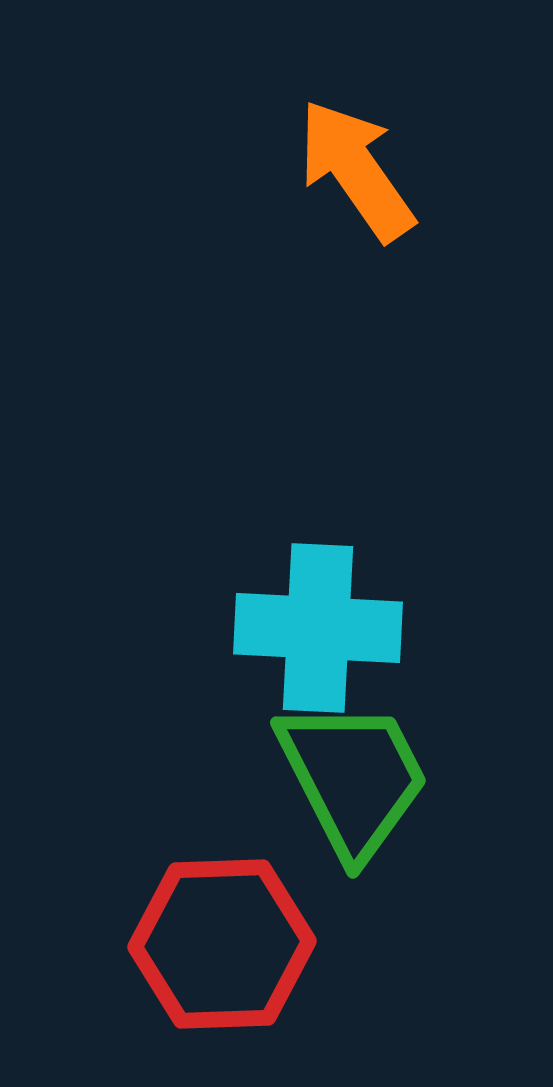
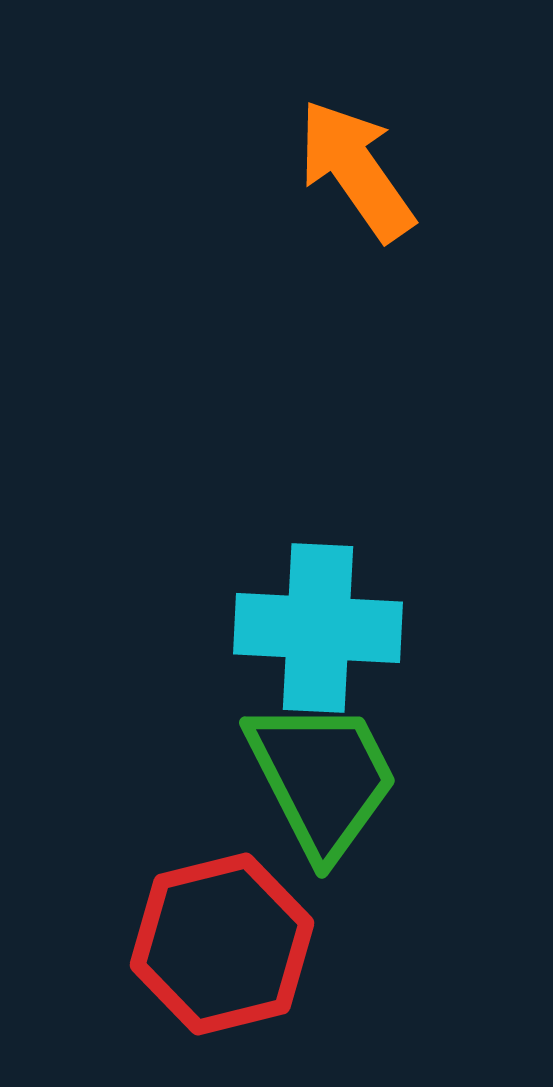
green trapezoid: moved 31 px left
red hexagon: rotated 12 degrees counterclockwise
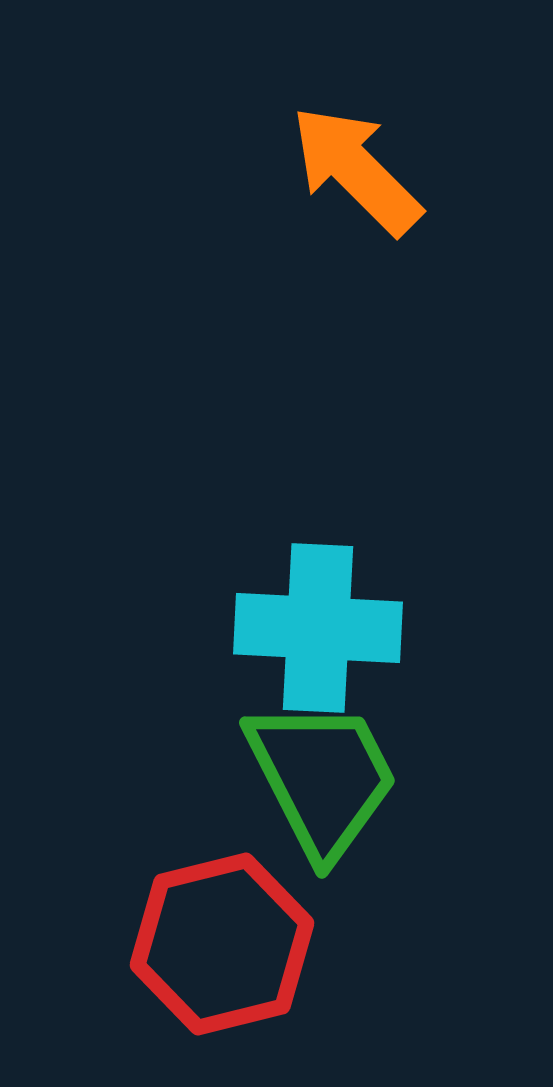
orange arrow: rotated 10 degrees counterclockwise
